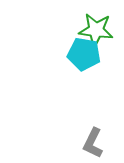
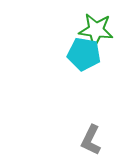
gray L-shape: moved 2 px left, 3 px up
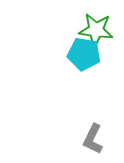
gray L-shape: moved 2 px right, 1 px up
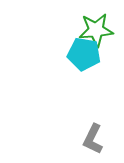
green star: rotated 12 degrees counterclockwise
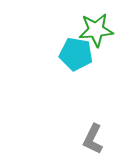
cyan pentagon: moved 8 px left
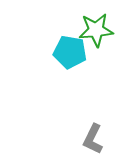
cyan pentagon: moved 6 px left, 2 px up
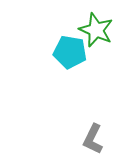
green star: rotated 28 degrees clockwise
